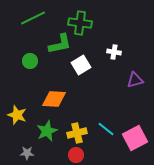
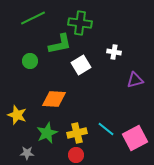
green star: moved 2 px down
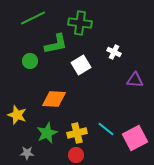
green L-shape: moved 4 px left
white cross: rotated 16 degrees clockwise
purple triangle: rotated 18 degrees clockwise
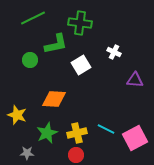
green circle: moved 1 px up
cyan line: rotated 12 degrees counterclockwise
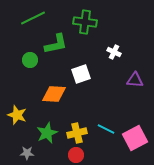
green cross: moved 5 px right, 1 px up
white square: moved 9 px down; rotated 12 degrees clockwise
orange diamond: moved 5 px up
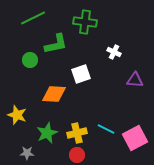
red circle: moved 1 px right
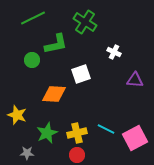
green cross: rotated 25 degrees clockwise
green circle: moved 2 px right
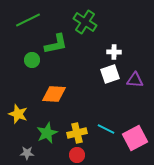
green line: moved 5 px left, 2 px down
white cross: rotated 24 degrees counterclockwise
white square: moved 29 px right
yellow star: moved 1 px right, 1 px up
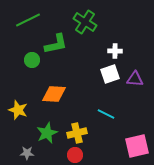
white cross: moved 1 px right, 1 px up
purple triangle: moved 1 px up
yellow star: moved 4 px up
cyan line: moved 15 px up
pink square: moved 2 px right, 8 px down; rotated 15 degrees clockwise
red circle: moved 2 px left
